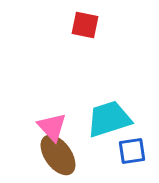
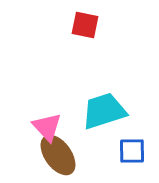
cyan trapezoid: moved 5 px left, 8 px up
pink triangle: moved 5 px left
blue square: rotated 8 degrees clockwise
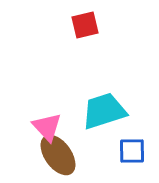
red square: rotated 24 degrees counterclockwise
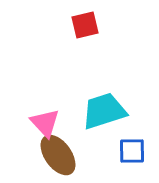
pink triangle: moved 2 px left, 4 px up
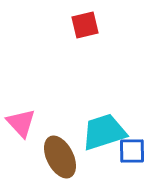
cyan trapezoid: moved 21 px down
pink triangle: moved 24 px left
brown ellipse: moved 2 px right, 2 px down; rotated 9 degrees clockwise
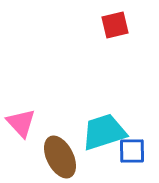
red square: moved 30 px right
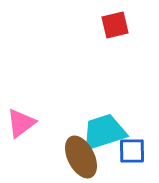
pink triangle: rotated 36 degrees clockwise
brown ellipse: moved 21 px right
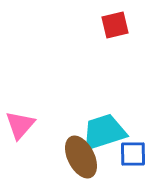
pink triangle: moved 1 px left, 2 px down; rotated 12 degrees counterclockwise
blue square: moved 1 px right, 3 px down
